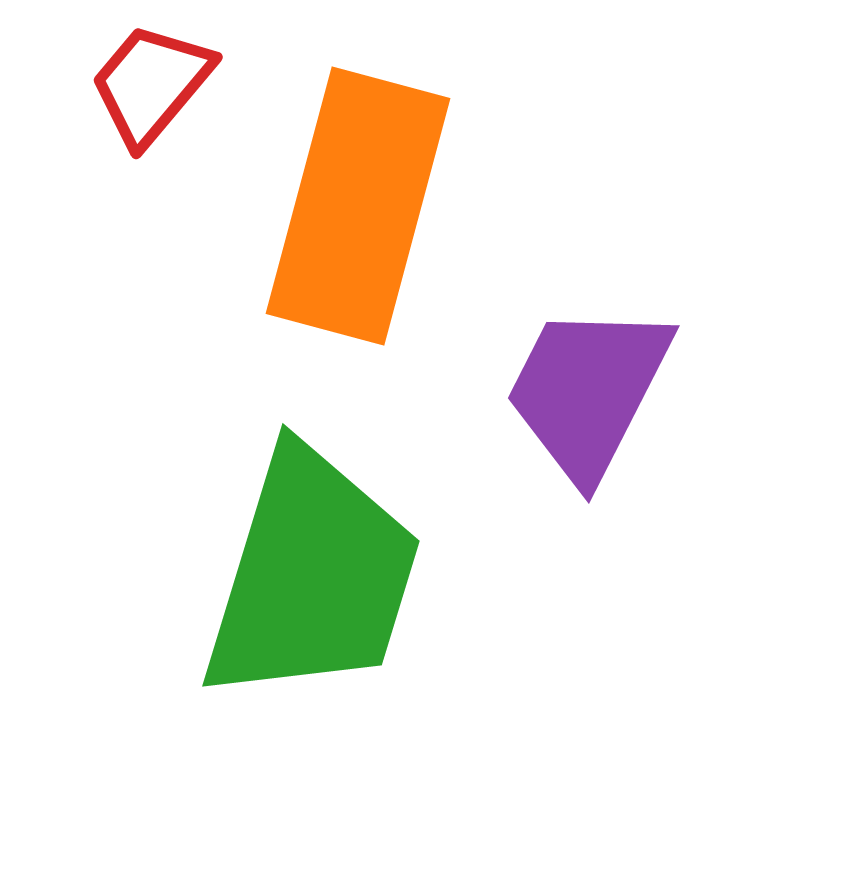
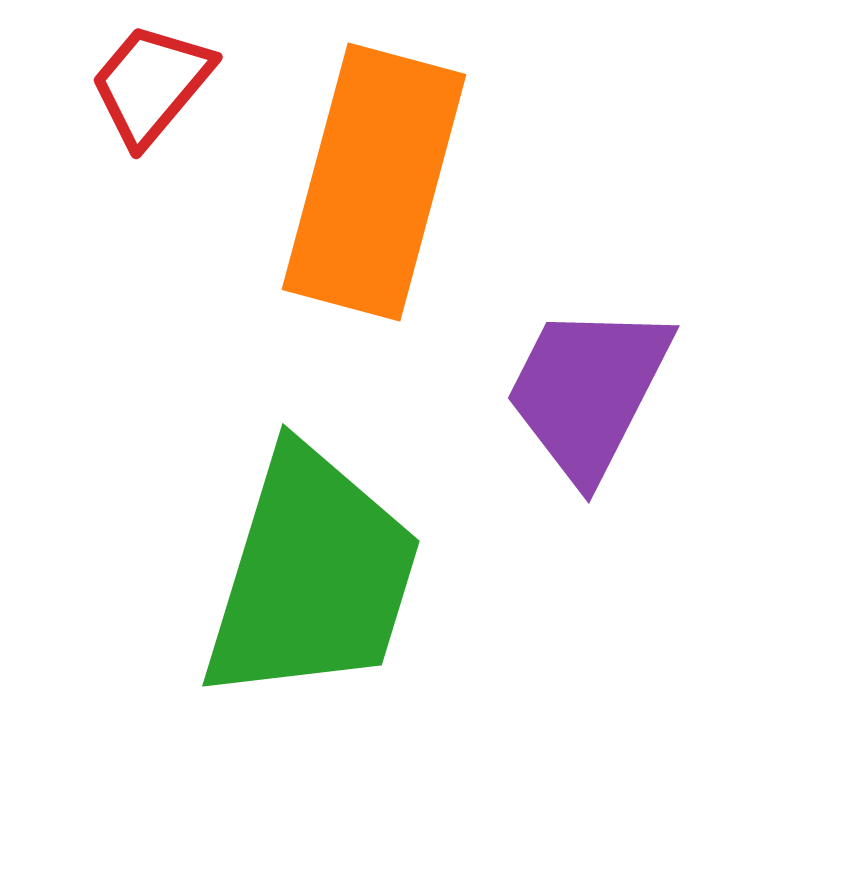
orange rectangle: moved 16 px right, 24 px up
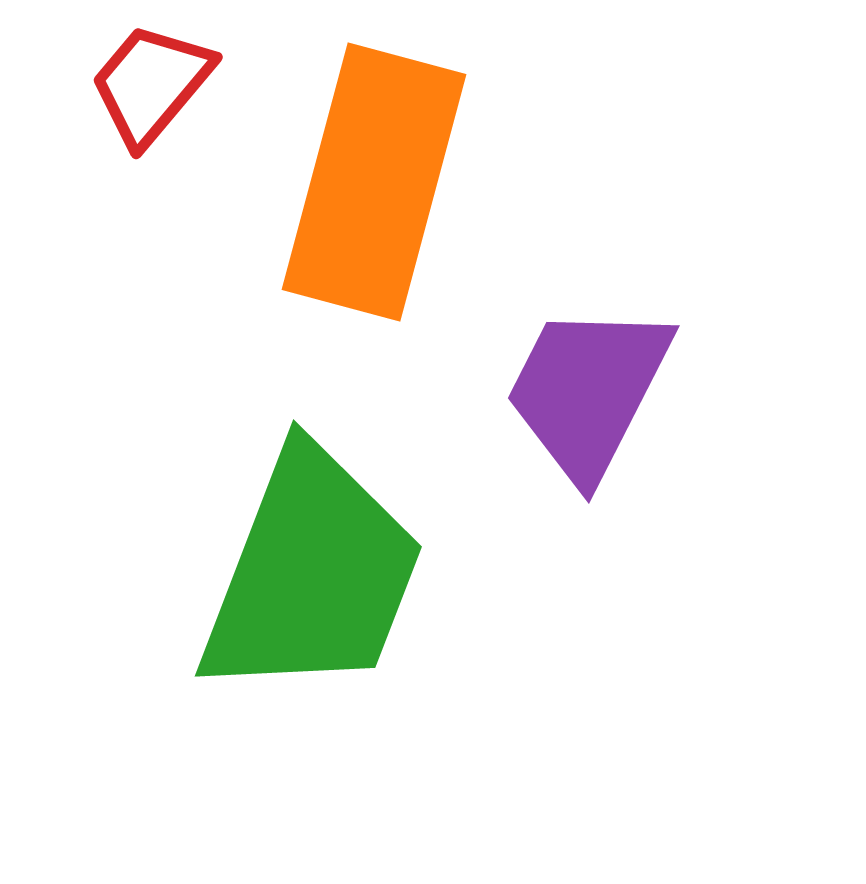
green trapezoid: moved 2 px up; rotated 4 degrees clockwise
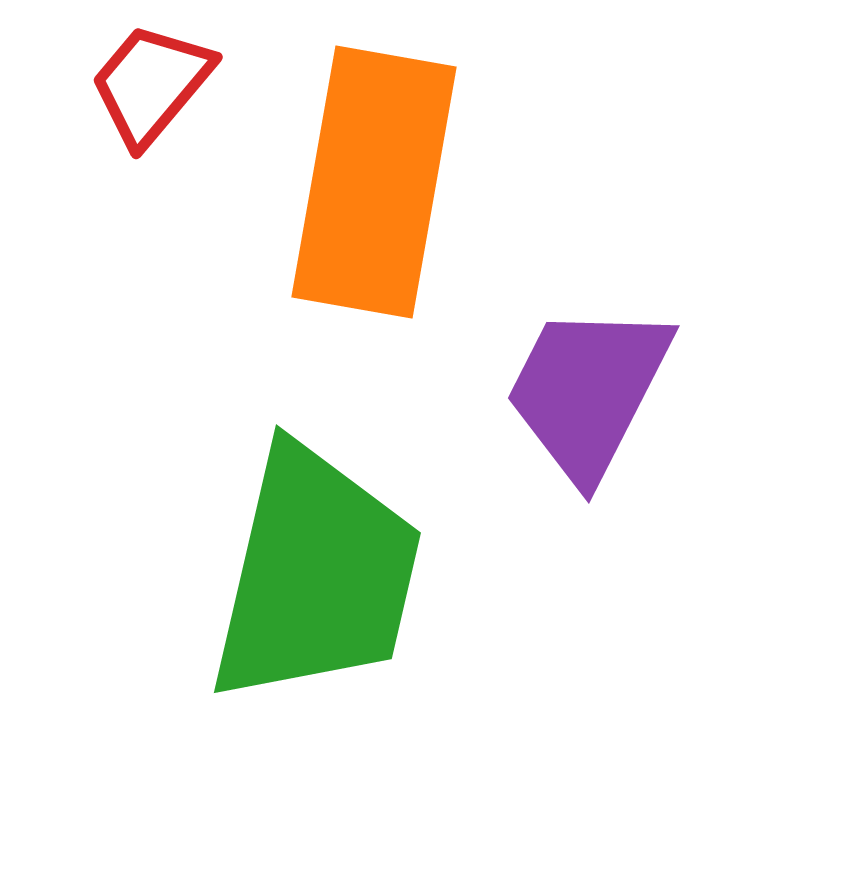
orange rectangle: rotated 5 degrees counterclockwise
green trapezoid: moved 4 px right, 1 px down; rotated 8 degrees counterclockwise
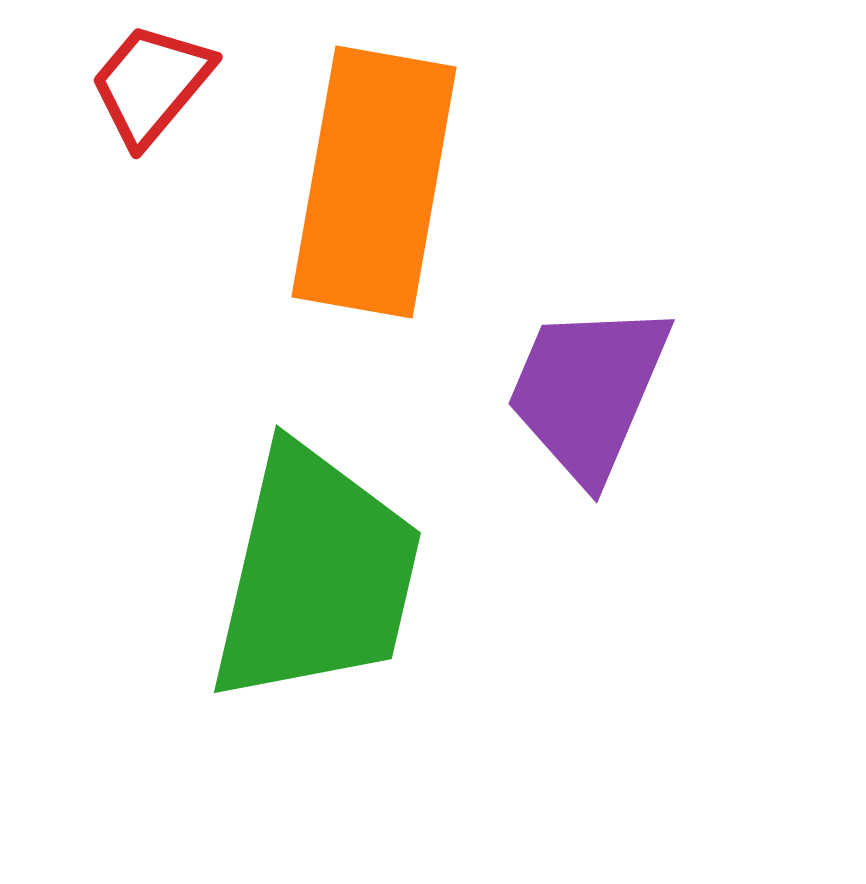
purple trapezoid: rotated 4 degrees counterclockwise
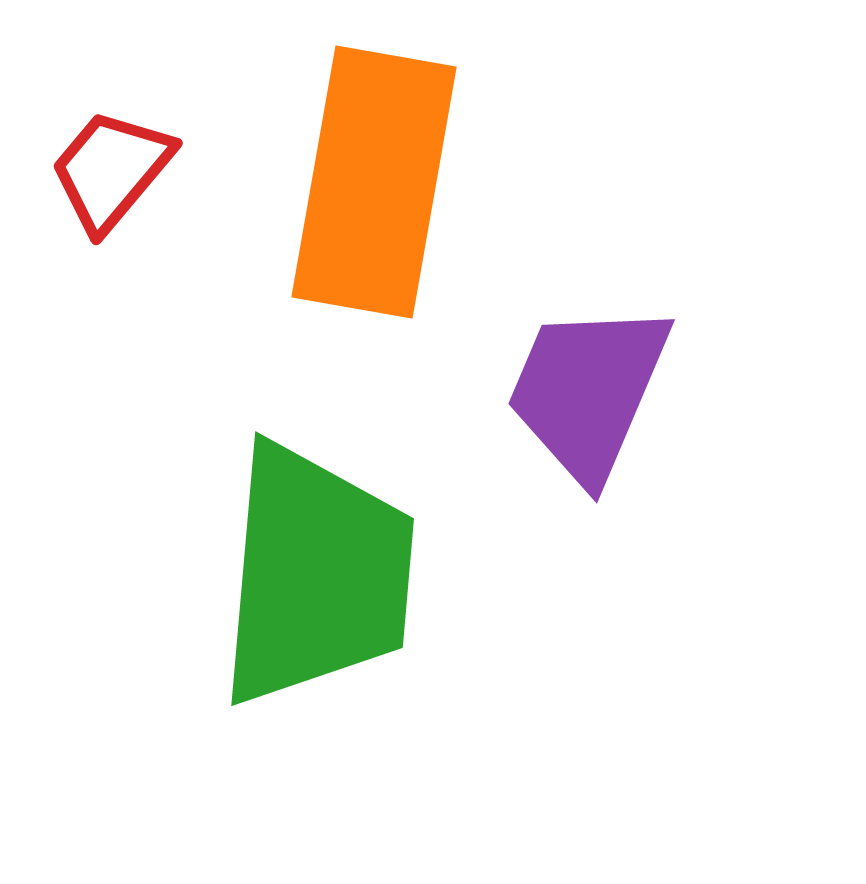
red trapezoid: moved 40 px left, 86 px down
green trapezoid: rotated 8 degrees counterclockwise
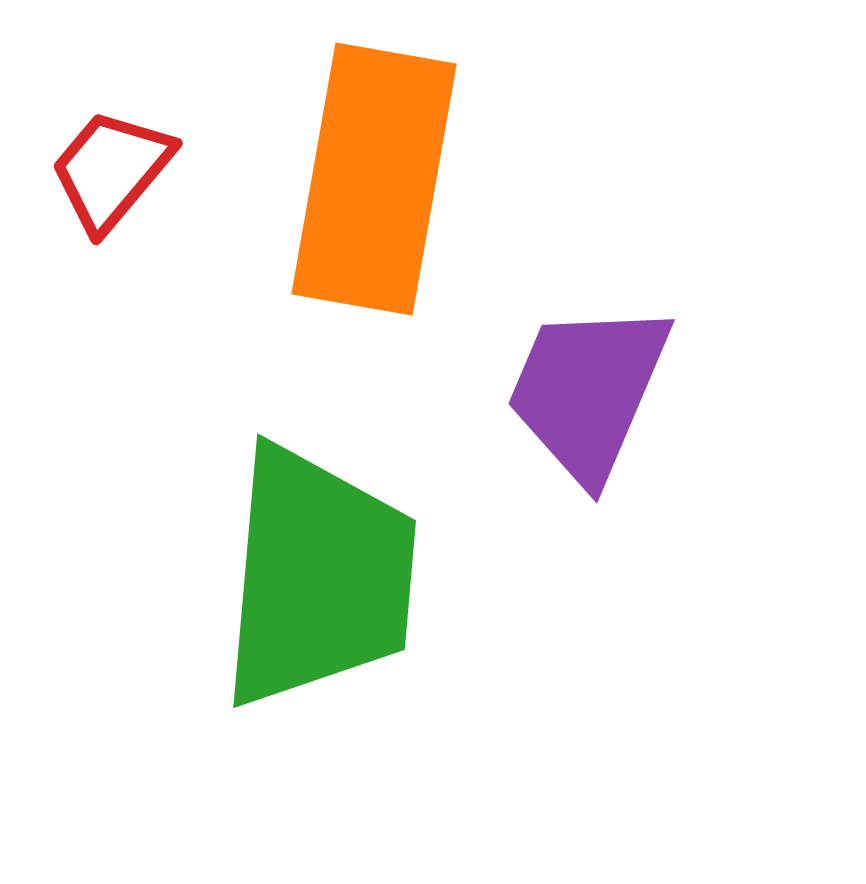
orange rectangle: moved 3 px up
green trapezoid: moved 2 px right, 2 px down
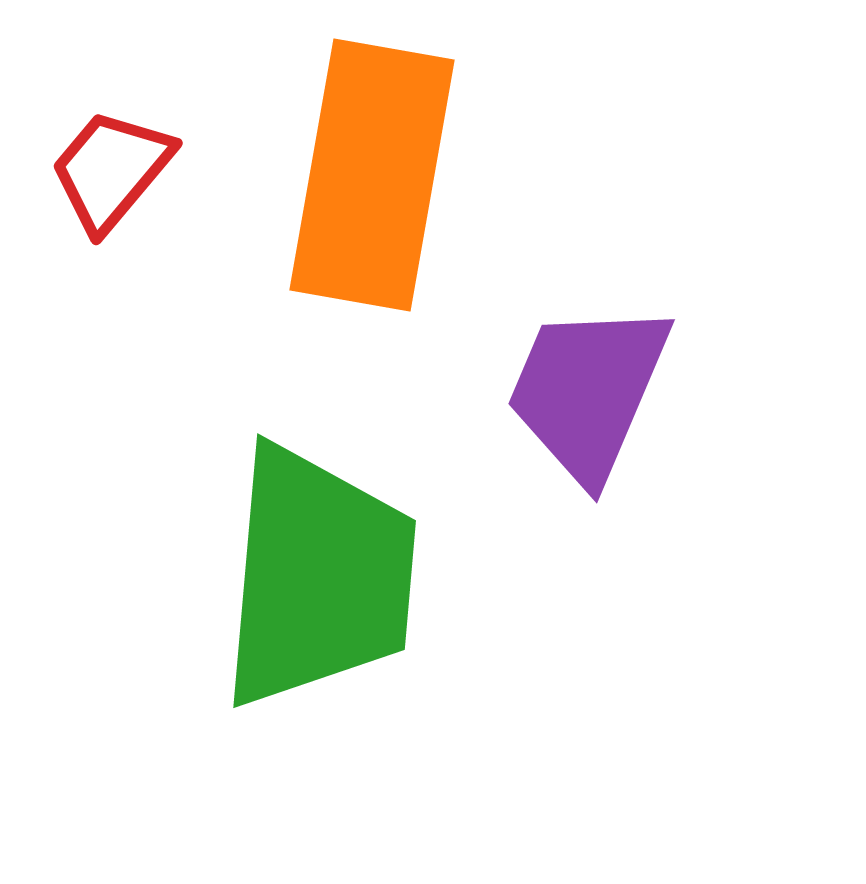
orange rectangle: moved 2 px left, 4 px up
